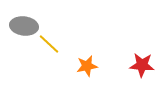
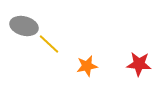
gray ellipse: rotated 8 degrees clockwise
red star: moved 3 px left, 1 px up
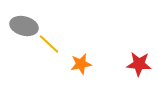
orange star: moved 6 px left, 2 px up
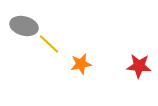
red star: moved 2 px down
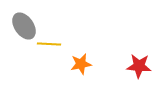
gray ellipse: rotated 40 degrees clockwise
yellow line: rotated 40 degrees counterclockwise
